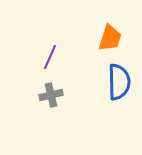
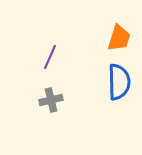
orange trapezoid: moved 9 px right
gray cross: moved 5 px down
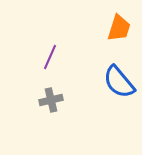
orange trapezoid: moved 10 px up
blue semicircle: rotated 141 degrees clockwise
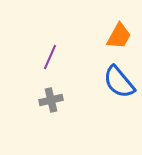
orange trapezoid: moved 8 px down; rotated 12 degrees clockwise
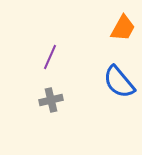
orange trapezoid: moved 4 px right, 8 px up
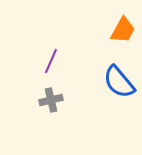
orange trapezoid: moved 2 px down
purple line: moved 1 px right, 4 px down
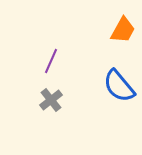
blue semicircle: moved 4 px down
gray cross: rotated 25 degrees counterclockwise
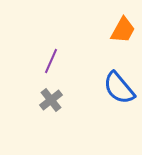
blue semicircle: moved 2 px down
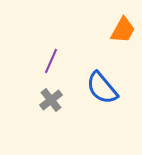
blue semicircle: moved 17 px left
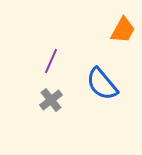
blue semicircle: moved 4 px up
